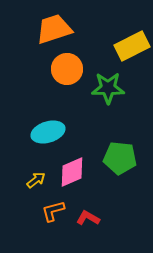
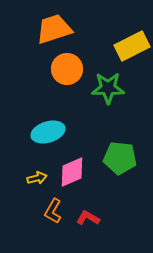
yellow arrow: moved 1 px right, 2 px up; rotated 24 degrees clockwise
orange L-shape: rotated 45 degrees counterclockwise
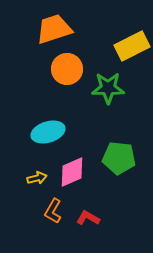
green pentagon: moved 1 px left
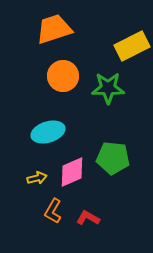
orange circle: moved 4 px left, 7 px down
green pentagon: moved 6 px left
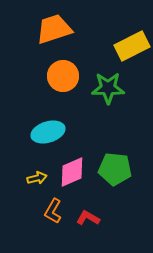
green pentagon: moved 2 px right, 11 px down
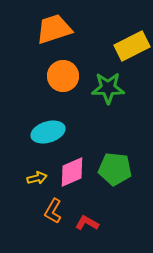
red L-shape: moved 1 px left, 5 px down
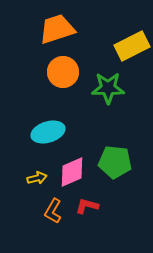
orange trapezoid: moved 3 px right
orange circle: moved 4 px up
green pentagon: moved 7 px up
red L-shape: moved 17 px up; rotated 15 degrees counterclockwise
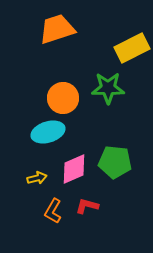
yellow rectangle: moved 2 px down
orange circle: moved 26 px down
pink diamond: moved 2 px right, 3 px up
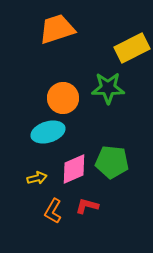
green pentagon: moved 3 px left
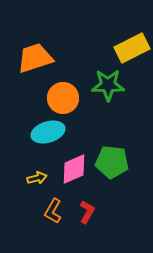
orange trapezoid: moved 22 px left, 29 px down
green star: moved 3 px up
red L-shape: moved 6 px down; rotated 105 degrees clockwise
